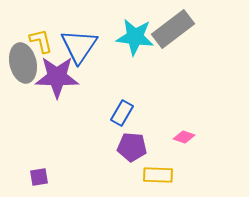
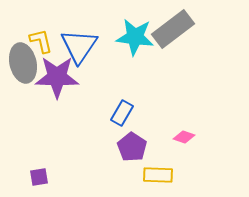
purple pentagon: rotated 28 degrees clockwise
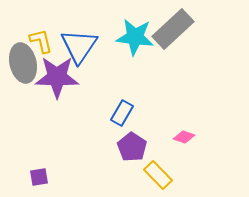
gray rectangle: rotated 6 degrees counterclockwise
yellow rectangle: rotated 44 degrees clockwise
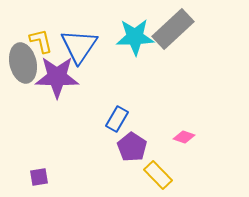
cyan star: rotated 9 degrees counterclockwise
blue rectangle: moved 5 px left, 6 px down
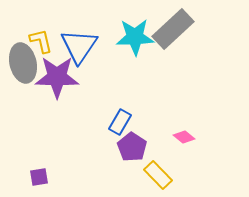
blue rectangle: moved 3 px right, 3 px down
pink diamond: rotated 20 degrees clockwise
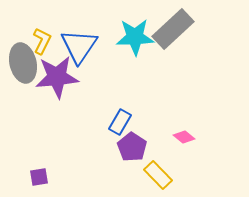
yellow L-shape: moved 1 px right; rotated 40 degrees clockwise
purple star: rotated 6 degrees counterclockwise
